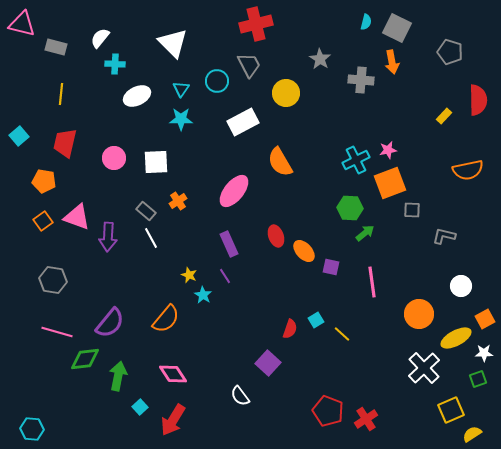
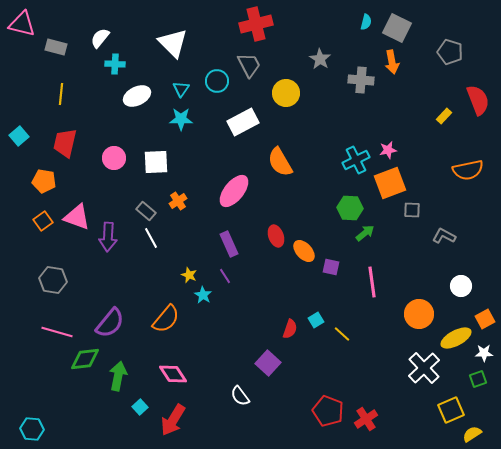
red semicircle at (478, 100): rotated 20 degrees counterclockwise
gray L-shape at (444, 236): rotated 15 degrees clockwise
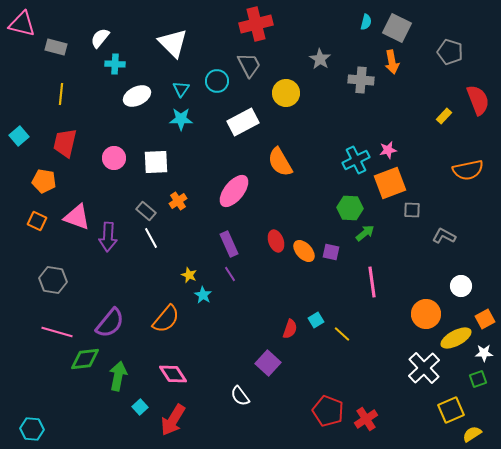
orange square at (43, 221): moved 6 px left; rotated 30 degrees counterclockwise
red ellipse at (276, 236): moved 5 px down
purple square at (331, 267): moved 15 px up
purple line at (225, 276): moved 5 px right, 2 px up
orange circle at (419, 314): moved 7 px right
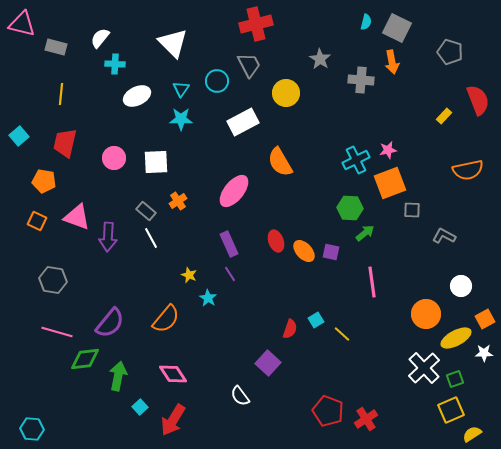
cyan star at (203, 295): moved 5 px right, 3 px down
green square at (478, 379): moved 23 px left
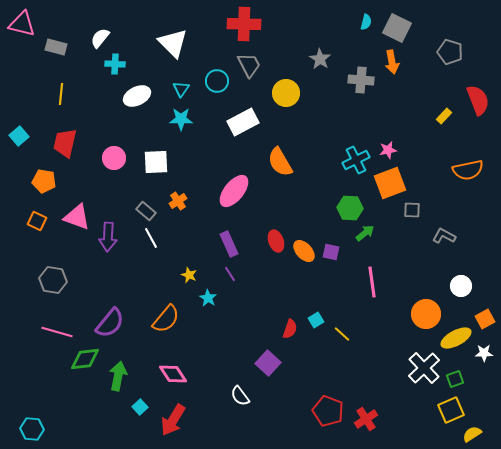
red cross at (256, 24): moved 12 px left; rotated 16 degrees clockwise
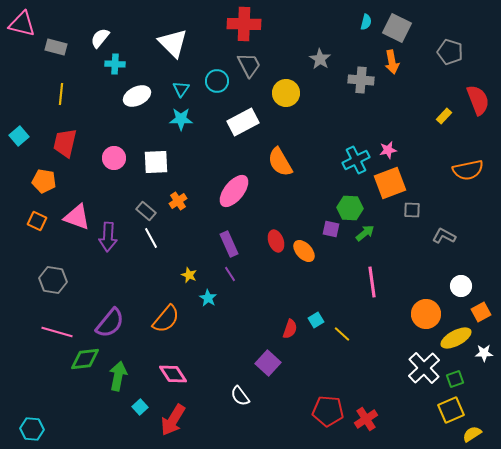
purple square at (331, 252): moved 23 px up
orange square at (485, 319): moved 4 px left, 7 px up
red pentagon at (328, 411): rotated 16 degrees counterclockwise
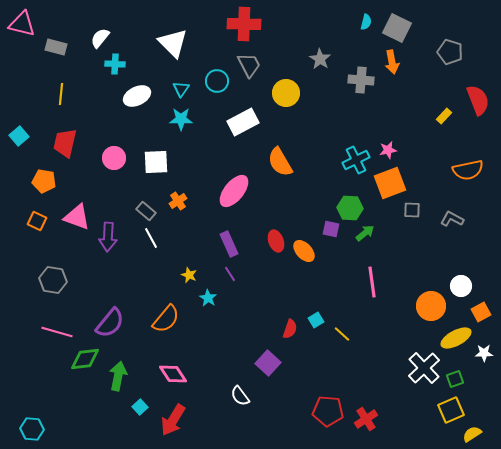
gray L-shape at (444, 236): moved 8 px right, 17 px up
orange circle at (426, 314): moved 5 px right, 8 px up
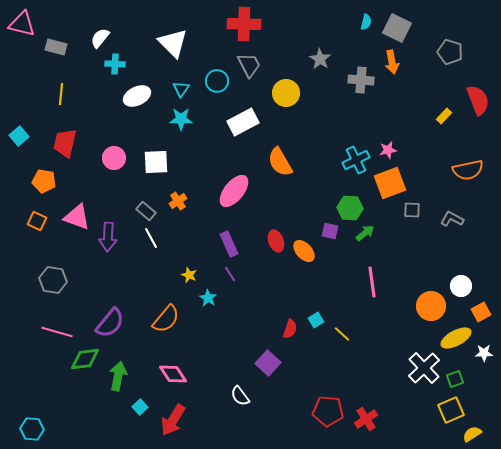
purple square at (331, 229): moved 1 px left, 2 px down
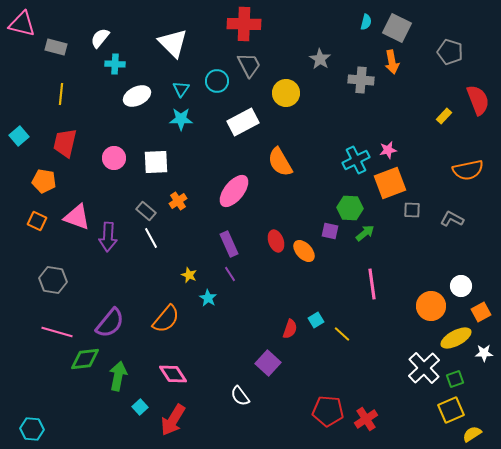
pink line at (372, 282): moved 2 px down
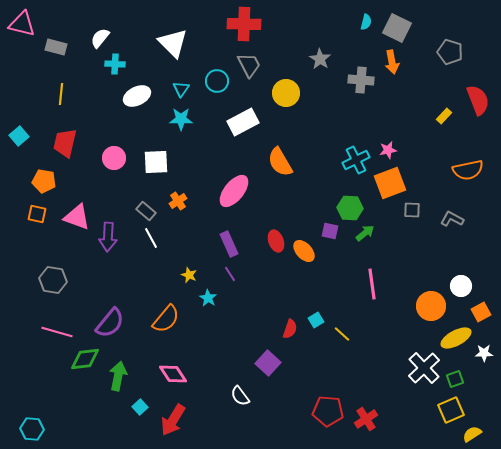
orange square at (37, 221): moved 7 px up; rotated 12 degrees counterclockwise
